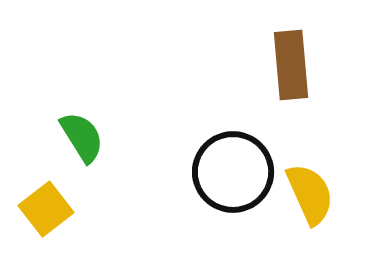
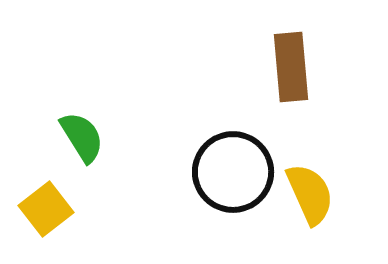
brown rectangle: moved 2 px down
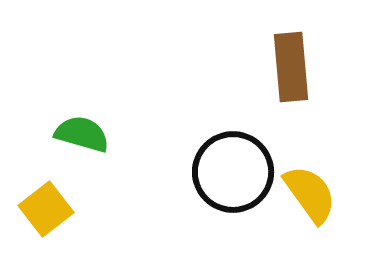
green semicircle: moved 3 px up; rotated 42 degrees counterclockwise
yellow semicircle: rotated 12 degrees counterclockwise
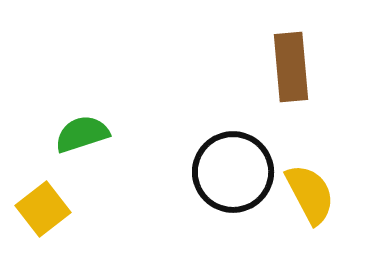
green semicircle: rotated 34 degrees counterclockwise
yellow semicircle: rotated 8 degrees clockwise
yellow square: moved 3 px left
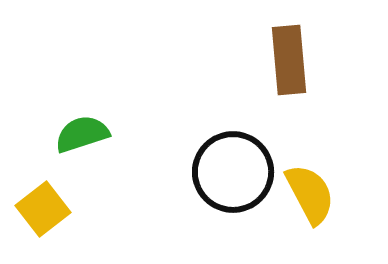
brown rectangle: moved 2 px left, 7 px up
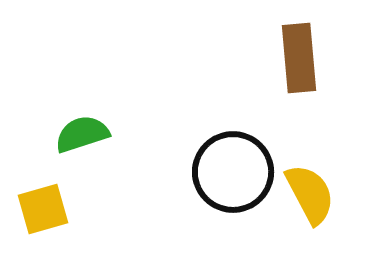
brown rectangle: moved 10 px right, 2 px up
yellow square: rotated 22 degrees clockwise
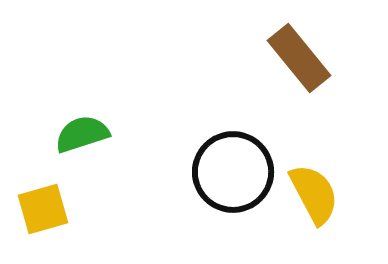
brown rectangle: rotated 34 degrees counterclockwise
yellow semicircle: moved 4 px right
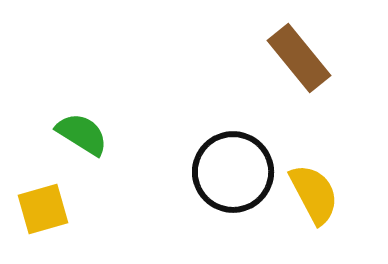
green semicircle: rotated 50 degrees clockwise
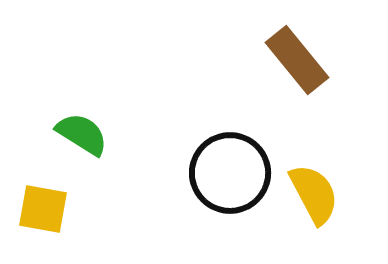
brown rectangle: moved 2 px left, 2 px down
black circle: moved 3 px left, 1 px down
yellow square: rotated 26 degrees clockwise
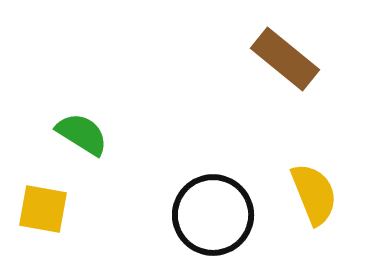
brown rectangle: moved 12 px left, 1 px up; rotated 12 degrees counterclockwise
black circle: moved 17 px left, 42 px down
yellow semicircle: rotated 6 degrees clockwise
